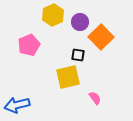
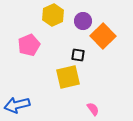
purple circle: moved 3 px right, 1 px up
orange square: moved 2 px right, 1 px up
pink semicircle: moved 2 px left, 11 px down
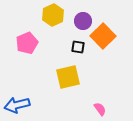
pink pentagon: moved 2 px left, 2 px up
black square: moved 8 px up
pink semicircle: moved 7 px right
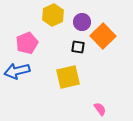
purple circle: moved 1 px left, 1 px down
blue arrow: moved 34 px up
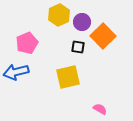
yellow hexagon: moved 6 px right
blue arrow: moved 1 px left, 1 px down
pink semicircle: rotated 24 degrees counterclockwise
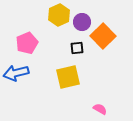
black square: moved 1 px left, 1 px down; rotated 16 degrees counterclockwise
blue arrow: moved 1 px down
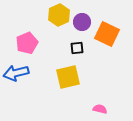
orange square: moved 4 px right, 2 px up; rotated 20 degrees counterclockwise
pink semicircle: rotated 16 degrees counterclockwise
